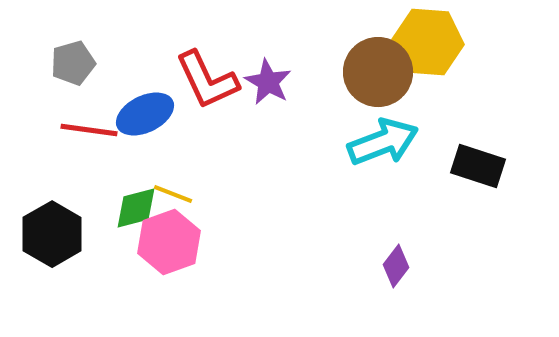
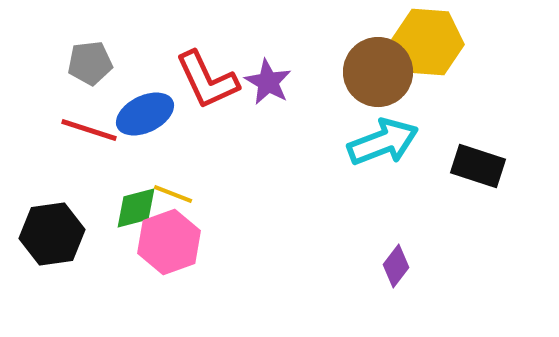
gray pentagon: moved 17 px right; rotated 9 degrees clockwise
red line: rotated 10 degrees clockwise
black hexagon: rotated 22 degrees clockwise
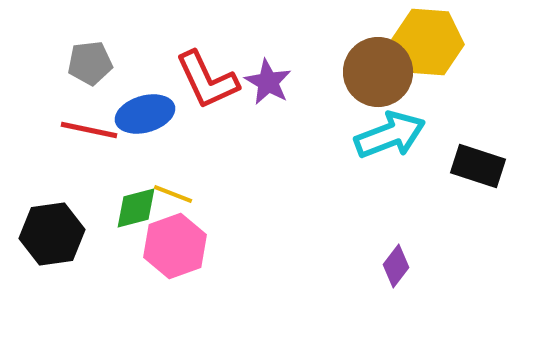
blue ellipse: rotated 10 degrees clockwise
red line: rotated 6 degrees counterclockwise
cyan arrow: moved 7 px right, 7 px up
pink hexagon: moved 6 px right, 4 px down
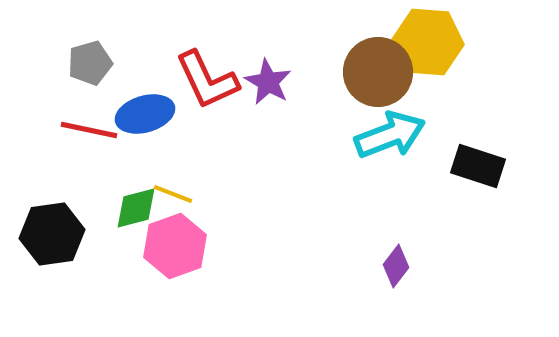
gray pentagon: rotated 9 degrees counterclockwise
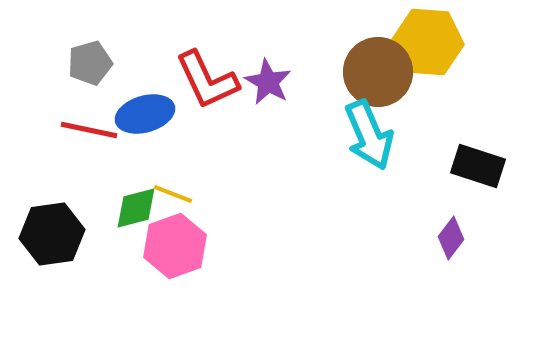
cyan arrow: moved 21 px left; rotated 88 degrees clockwise
purple diamond: moved 55 px right, 28 px up
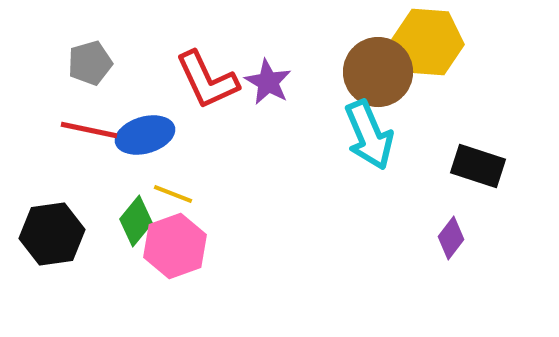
blue ellipse: moved 21 px down
green diamond: moved 13 px down; rotated 36 degrees counterclockwise
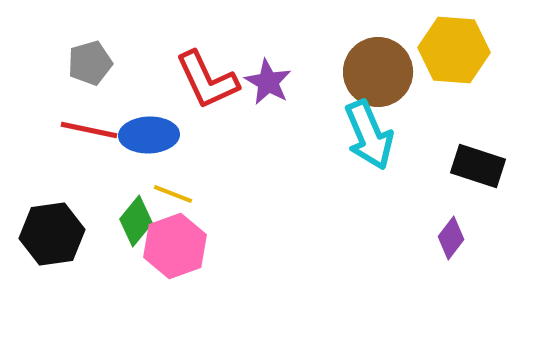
yellow hexagon: moved 26 px right, 8 px down
blue ellipse: moved 4 px right; rotated 14 degrees clockwise
